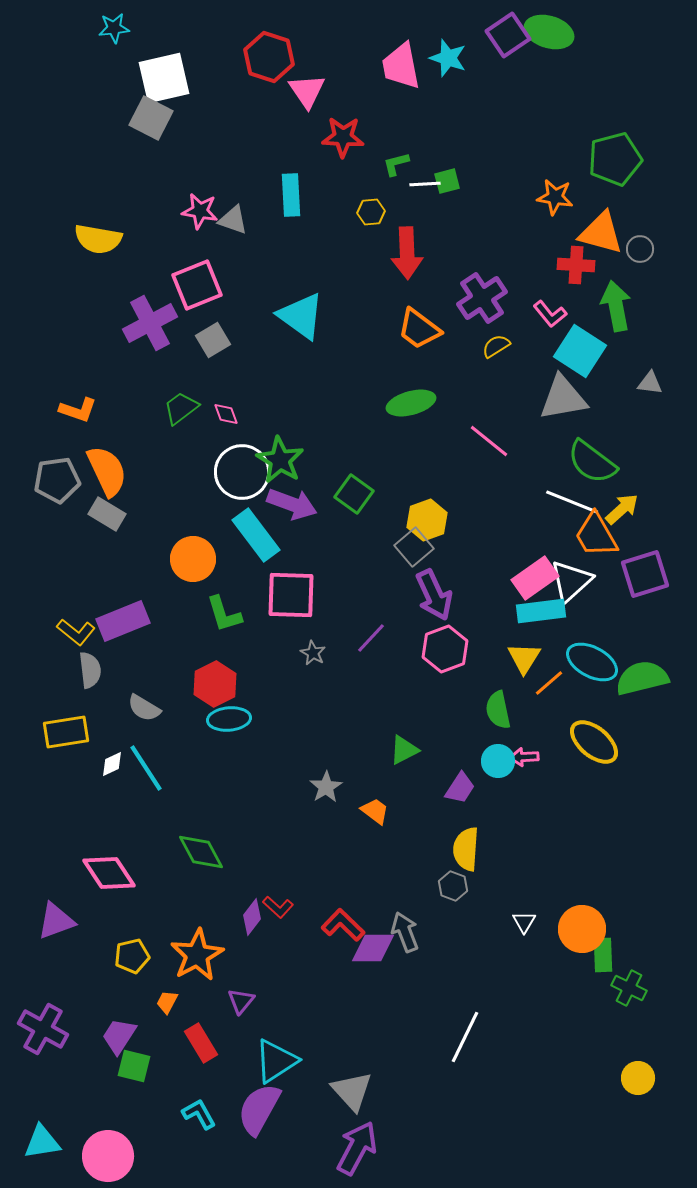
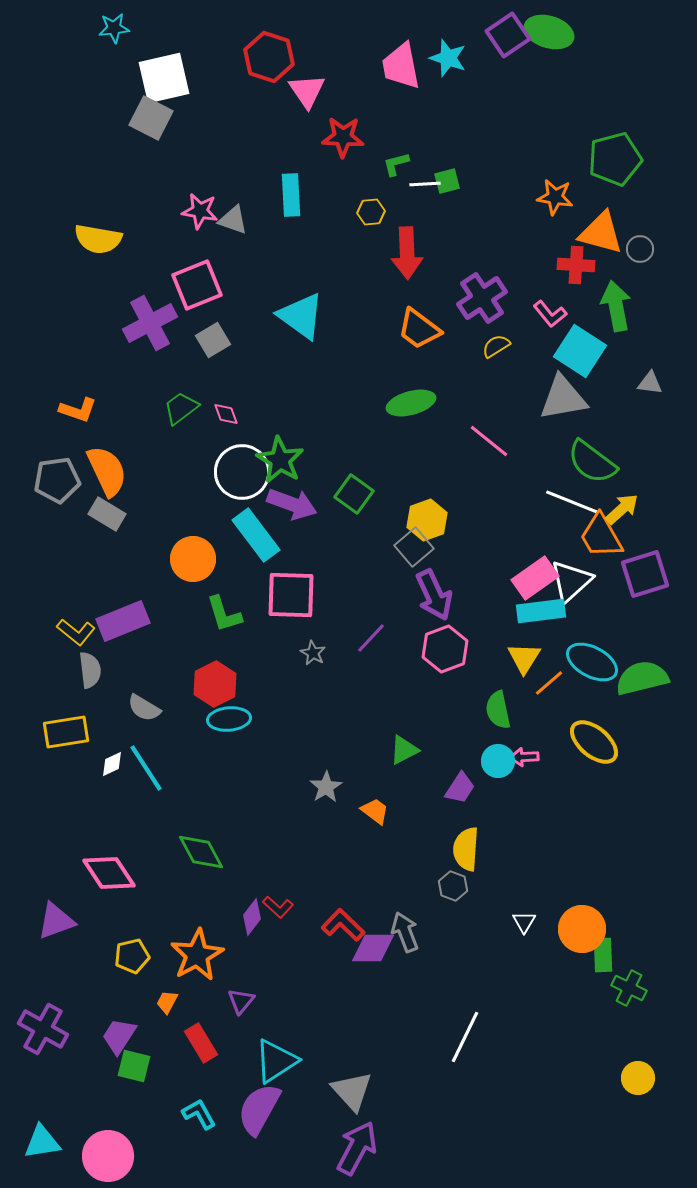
orange trapezoid at (596, 535): moved 5 px right, 1 px down
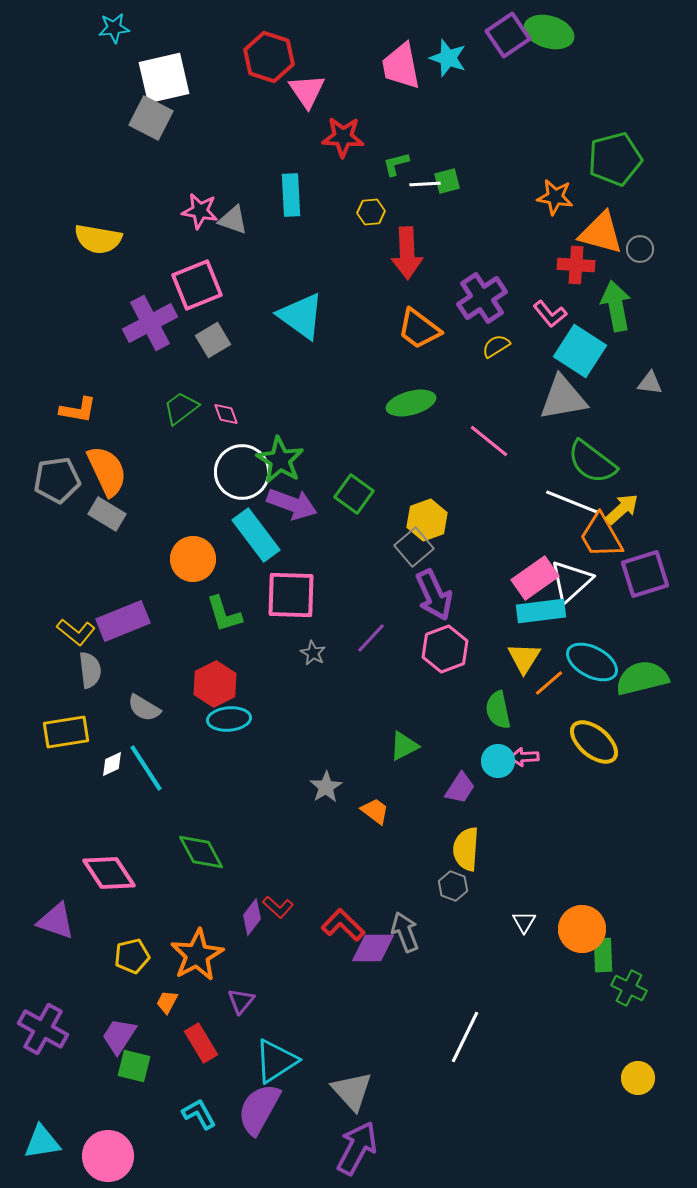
orange L-shape at (78, 410): rotated 9 degrees counterclockwise
green triangle at (404, 750): moved 4 px up
purple triangle at (56, 921): rotated 39 degrees clockwise
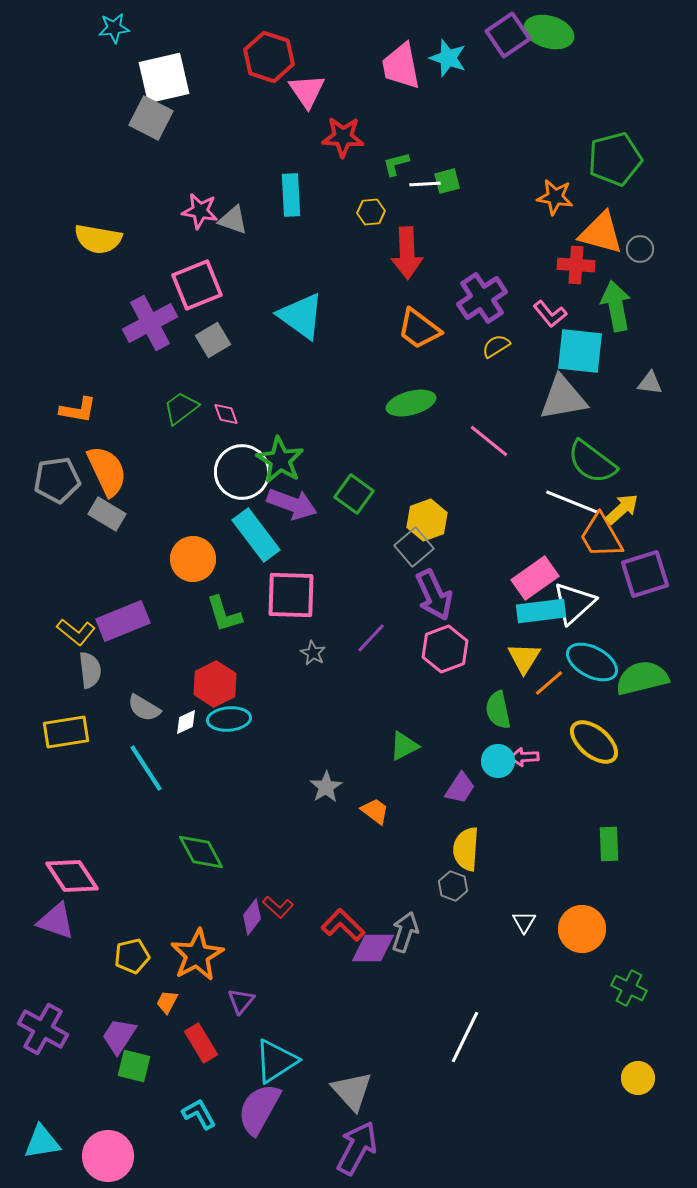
cyan square at (580, 351): rotated 27 degrees counterclockwise
white triangle at (571, 581): moved 3 px right, 22 px down
white diamond at (112, 764): moved 74 px right, 42 px up
pink diamond at (109, 873): moved 37 px left, 3 px down
gray arrow at (405, 932): rotated 39 degrees clockwise
green rectangle at (603, 955): moved 6 px right, 111 px up
